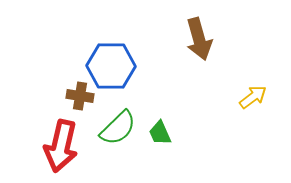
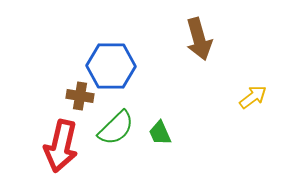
green semicircle: moved 2 px left
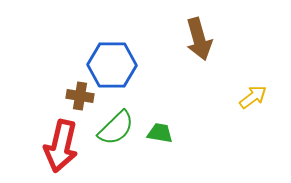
blue hexagon: moved 1 px right, 1 px up
green trapezoid: rotated 124 degrees clockwise
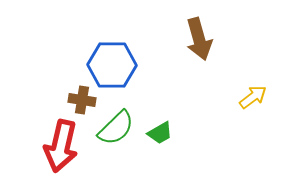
brown cross: moved 2 px right, 4 px down
green trapezoid: rotated 140 degrees clockwise
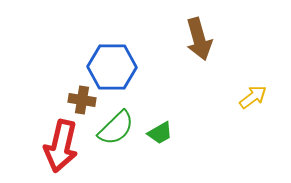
blue hexagon: moved 2 px down
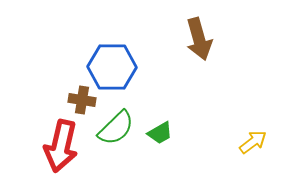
yellow arrow: moved 45 px down
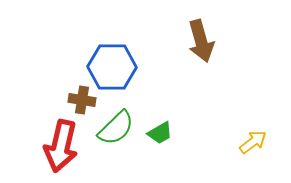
brown arrow: moved 2 px right, 2 px down
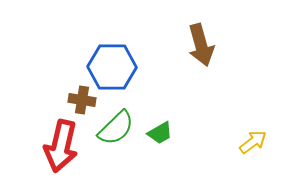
brown arrow: moved 4 px down
